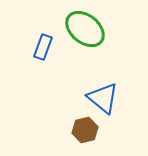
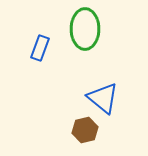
green ellipse: rotated 51 degrees clockwise
blue rectangle: moved 3 px left, 1 px down
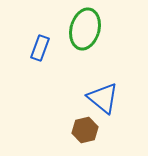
green ellipse: rotated 15 degrees clockwise
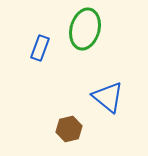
blue triangle: moved 5 px right, 1 px up
brown hexagon: moved 16 px left, 1 px up
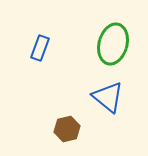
green ellipse: moved 28 px right, 15 px down
brown hexagon: moved 2 px left
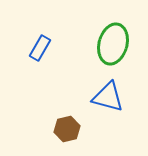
blue rectangle: rotated 10 degrees clockwise
blue triangle: rotated 24 degrees counterclockwise
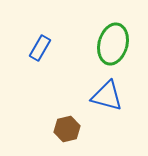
blue triangle: moved 1 px left, 1 px up
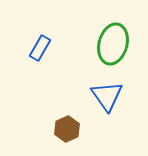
blue triangle: rotated 40 degrees clockwise
brown hexagon: rotated 10 degrees counterclockwise
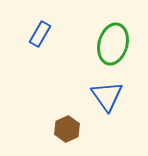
blue rectangle: moved 14 px up
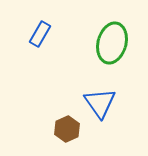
green ellipse: moved 1 px left, 1 px up
blue triangle: moved 7 px left, 7 px down
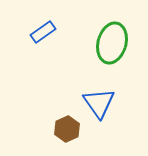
blue rectangle: moved 3 px right, 2 px up; rotated 25 degrees clockwise
blue triangle: moved 1 px left
